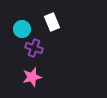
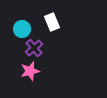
purple cross: rotated 30 degrees clockwise
pink star: moved 2 px left, 6 px up
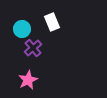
purple cross: moved 1 px left
pink star: moved 2 px left, 9 px down; rotated 12 degrees counterclockwise
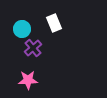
white rectangle: moved 2 px right, 1 px down
pink star: rotated 24 degrees clockwise
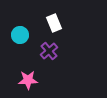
cyan circle: moved 2 px left, 6 px down
purple cross: moved 16 px right, 3 px down
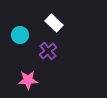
white rectangle: rotated 24 degrees counterclockwise
purple cross: moved 1 px left
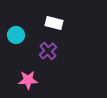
white rectangle: rotated 30 degrees counterclockwise
cyan circle: moved 4 px left
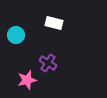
purple cross: moved 12 px down; rotated 18 degrees counterclockwise
pink star: moved 1 px left; rotated 12 degrees counterclockwise
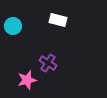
white rectangle: moved 4 px right, 3 px up
cyan circle: moved 3 px left, 9 px up
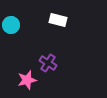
cyan circle: moved 2 px left, 1 px up
